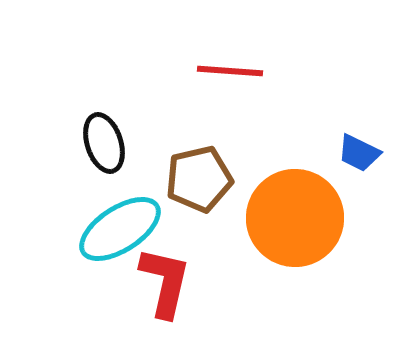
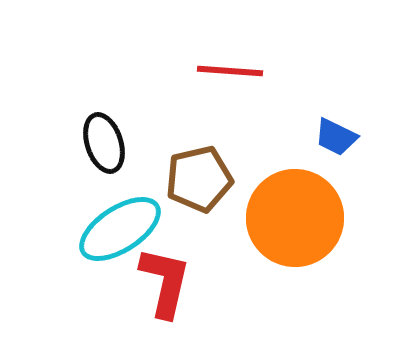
blue trapezoid: moved 23 px left, 16 px up
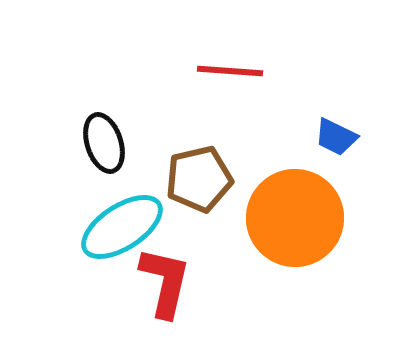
cyan ellipse: moved 2 px right, 2 px up
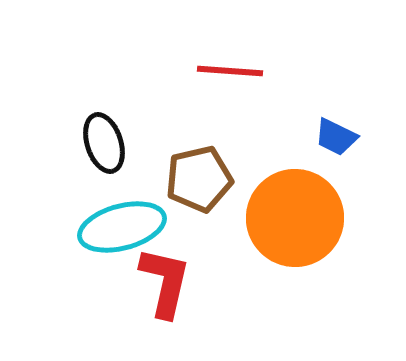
cyan ellipse: rotated 18 degrees clockwise
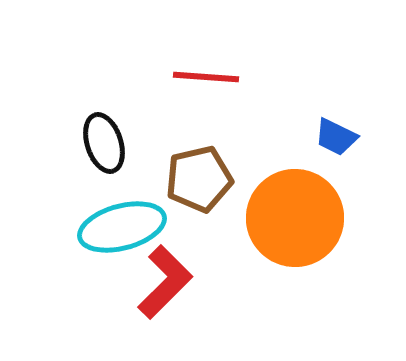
red line: moved 24 px left, 6 px down
red L-shape: rotated 32 degrees clockwise
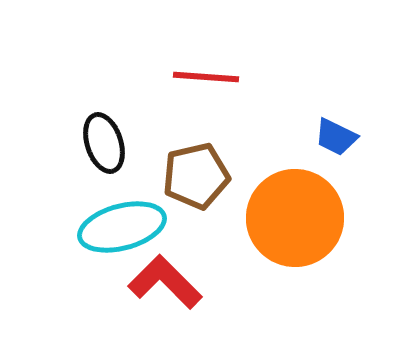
brown pentagon: moved 3 px left, 3 px up
red L-shape: rotated 90 degrees counterclockwise
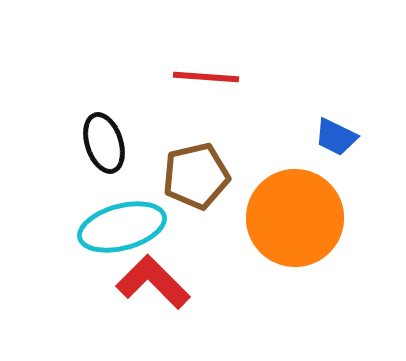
red L-shape: moved 12 px left
